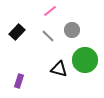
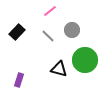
purple rectangle: moved 1 px up
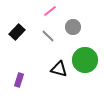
gray circle: moved 1 px right, 3 px up
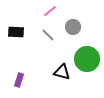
black rectangle: moved 1 px left; rotated 49 degrees clockwise
gray line: moved 1 px up
green circle: moved 2 px right, 1 px up
black triangle: moved 3 px right, 3 px down
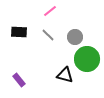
gray circle: moved 2 px right, 10 px down
black rectangle: moved 3 px right
black triangle: moved 3 px right, 3 px down
purple rectangle: rotated 56 degrees counterclockwise
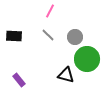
pink line: rotated 24 degrees counterclockwise
black rectangle: moved 5 px left, 4 px down
black triangle: moved 1 px right
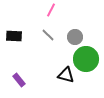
pink line: moved 1 px right, 1 px up
green circle: moved 1 px left
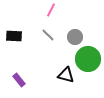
green circle: moved 2 px right
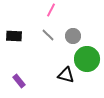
gray circle: moved 2 px left, 1 px up
green circle: moved 1 px left
purple rectangle: moved 1 px down
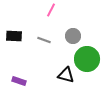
gray line: moved 4 px left, 5 px down; rotated 24 degrees counterclockwise
purple rectangle: rotated 32 degrees counterclockwise
